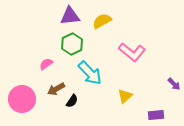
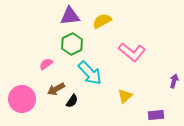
purple arrow: moved 3 px up; rotated 120 degrees counterclockwise
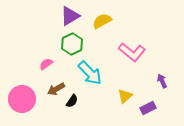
purple triangle: rotated 25 degrees counterclockwise
purple arrow: moved 12 px left; rotated 40 degrees counterclockwise
purple rectangle: moved 8 px left, 7 px up; rotated 21 degrees counterclockwise
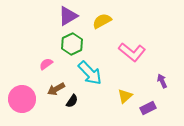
purple triangle: moved 2 px left
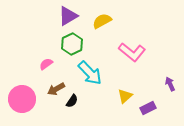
purple arrow: moved 8 px right, 3 px down
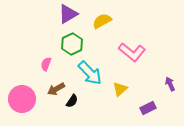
purple triangle: moved 2 px up
pink semicircle: rotated 32 degrees counterclockwise
yellow triangle: moved 5 px left, 7 px up
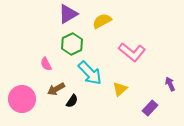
pink semicircle: rotated 48 degrees counterclockwise
purple rectangle: moved 2 px right; rotated 21 degrees counterclockwise
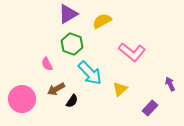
green hexagon: rotated 15 degrees counterclockwise
pink semicircle: moved 1 px right
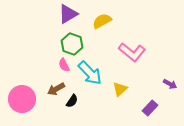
pink semicircle: moved 17 px right, 1 px down
purple arrow: rotated 144 degrees clockwise
